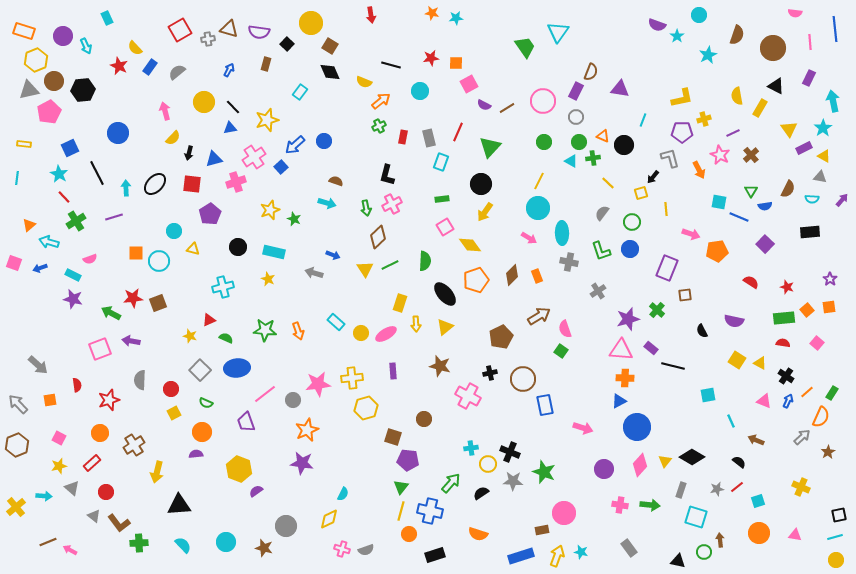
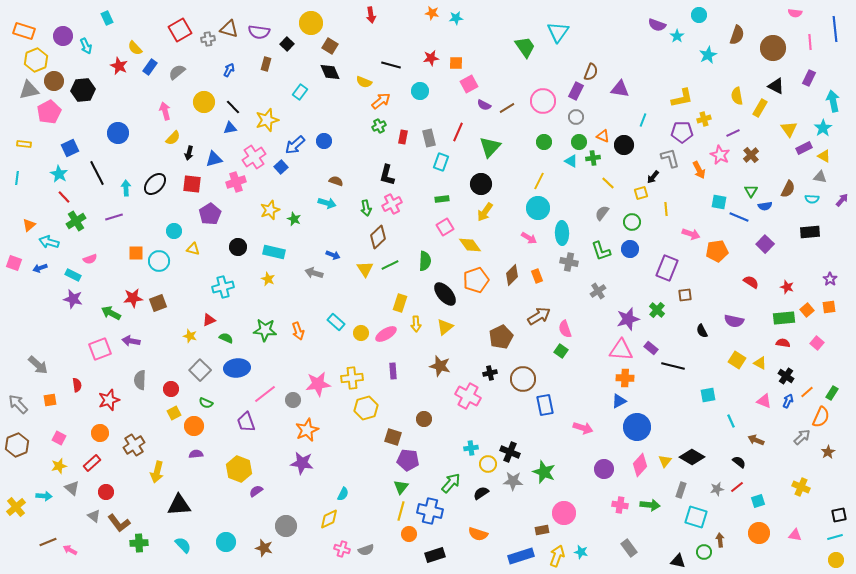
orange circle at (202, 432): moved 8 px left, 6 px up
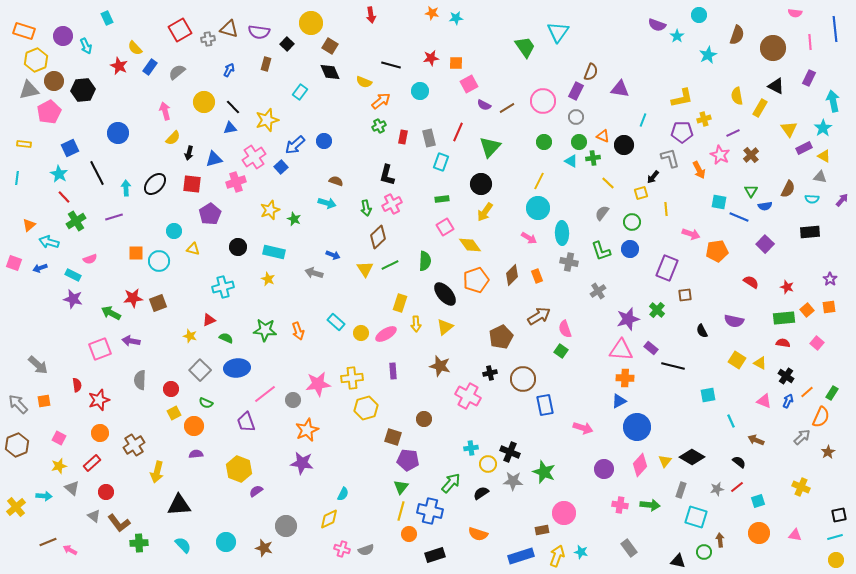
orange square at (50, 400): moved 6 px left, 1 px down
red star at (109, 400): moved 10 px left
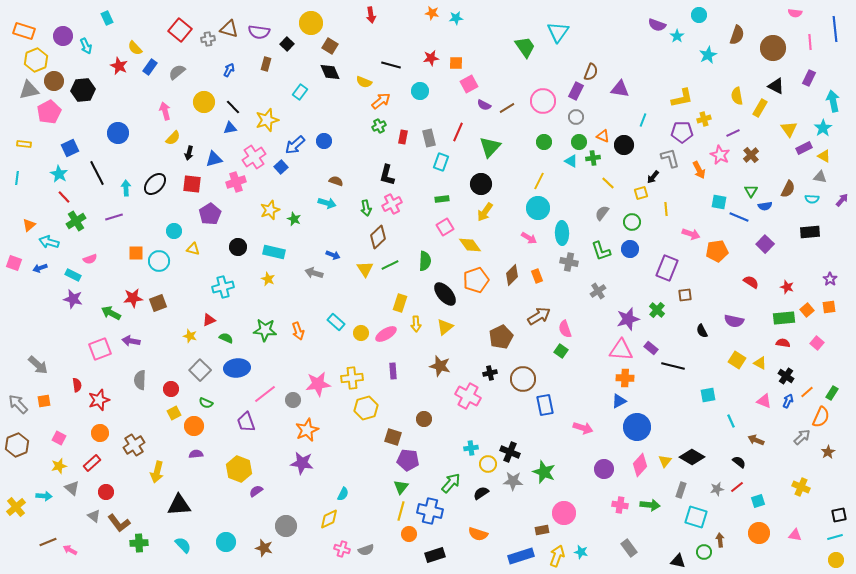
red square at (180, 30): rotated 20 degrees counterclockwise
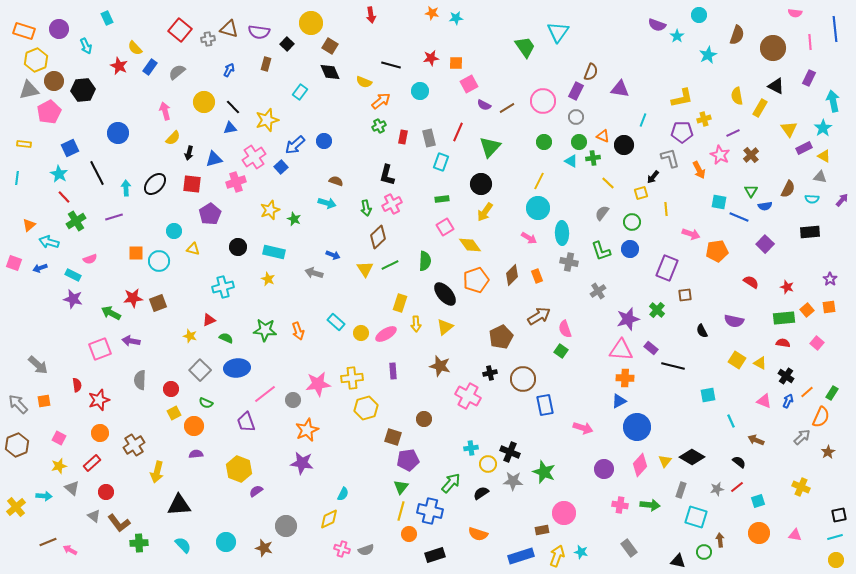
purple circle at (63, 36): moved 4 px left, 7 px up
purple pentagon at (408, 460): rotated 15 degrees counterclockwise
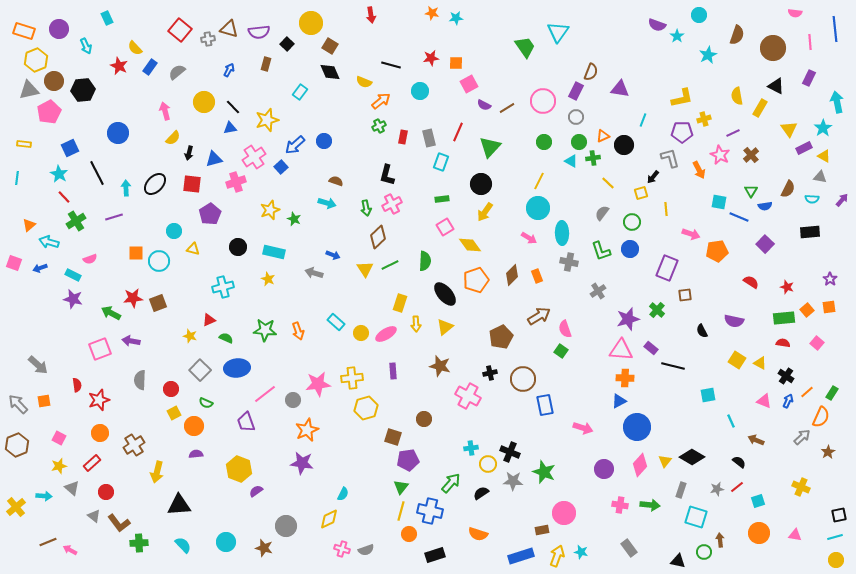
purple semicircle at (259, 32): rotated 15 degrees counterclockwise
cyan arrow at (833, 101): moved 4 px right, 1 px down
orange triangle at (603, 136): rotated 48 degrees counterclockwise
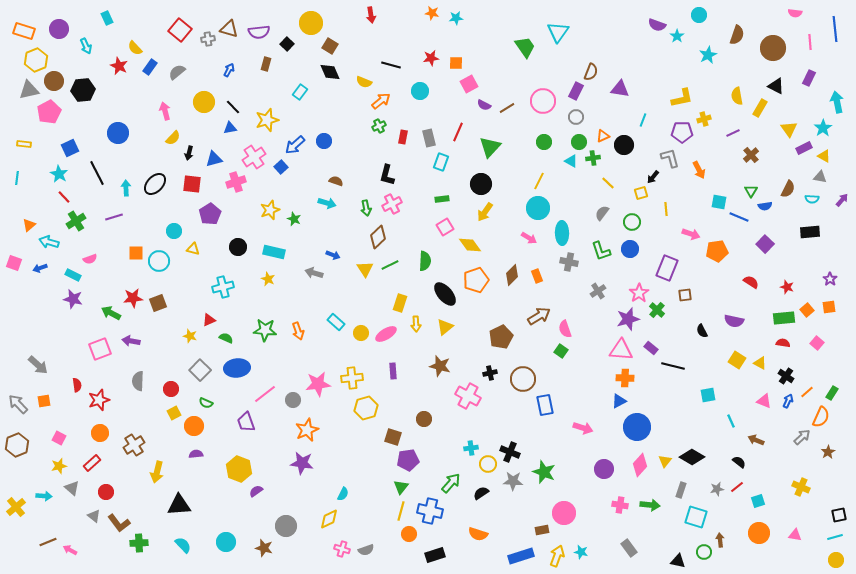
pink star at (720, 155): moved 81 px left, 138 px down; rotated 12 degrees clockwise
gray semicircle at (140, 380): moved 2 px left, 1 px down
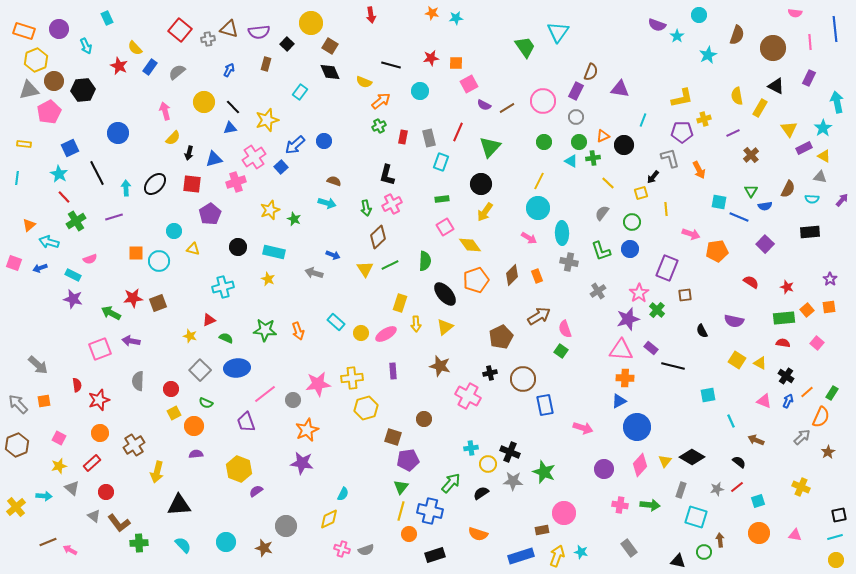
brown semicircle at (336, 181): moved 2 px left
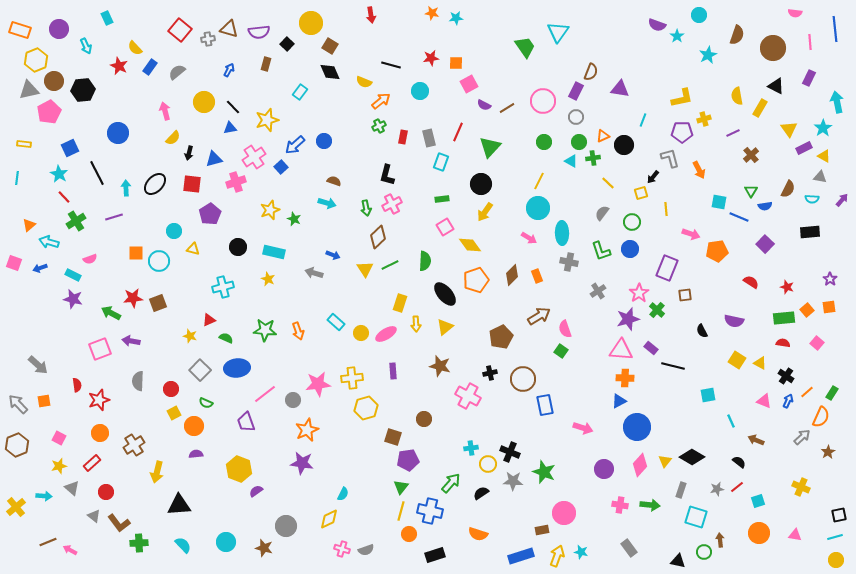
orange rectangle at (24, 31): moved 4 px left, 1 px up
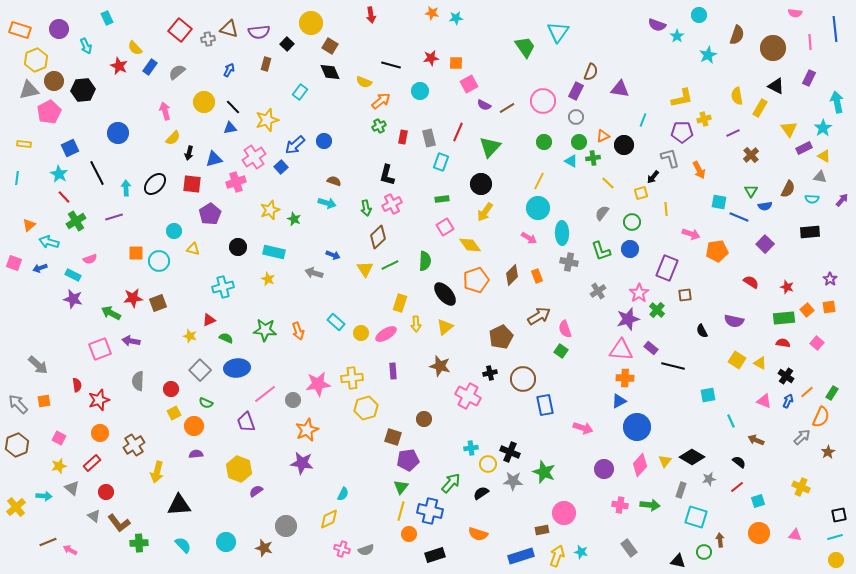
gray star at (717, 489): moved 8 px left, 10 px up
